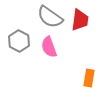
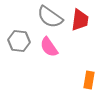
gray hexagon: rotated 20 degrees counterclockwise
pink semicircle: rotated 15 degrees counterclockwise
orange rectangle: moved 2 px down
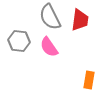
gray semicircle: rotated 28 degrees clockwise
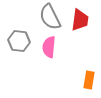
pink semicircle: rotated 40 degrees clockwise
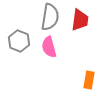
gray semicircle: rotated 144 degrees counterclockwise
gray hexagon: rotated 15 degrees clockwise
pink semicircle: rotated 20 degrees counterclockwise
